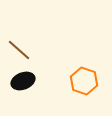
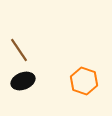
brown line: rotated 15 degrees clockwise
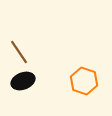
brown line: moved 2 px down
